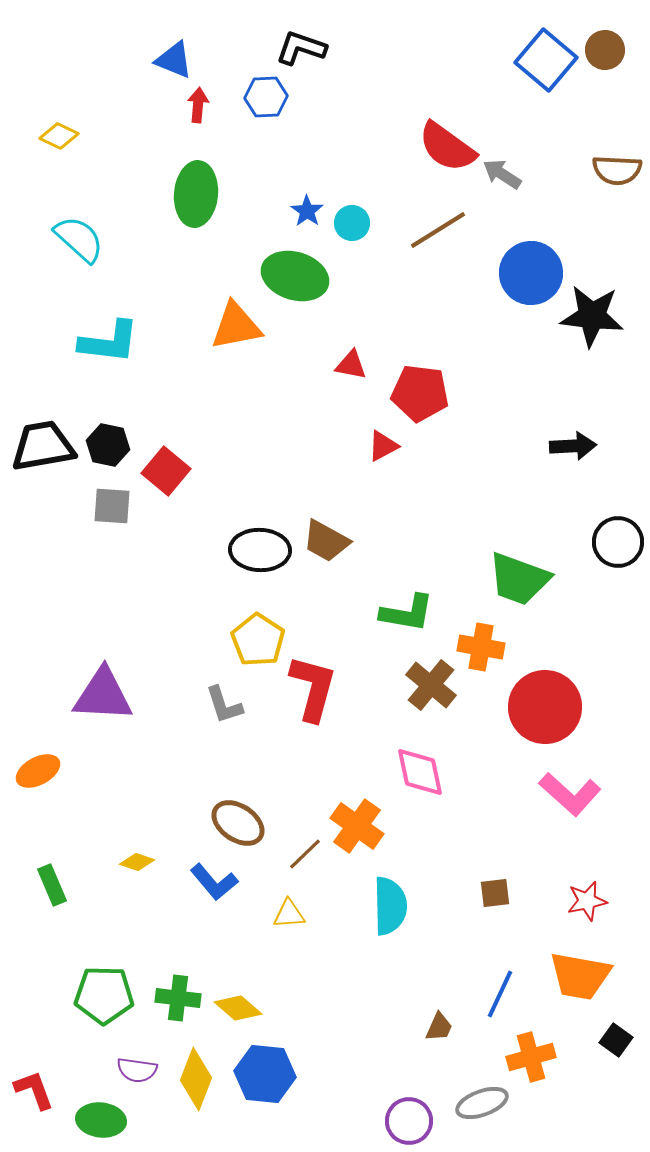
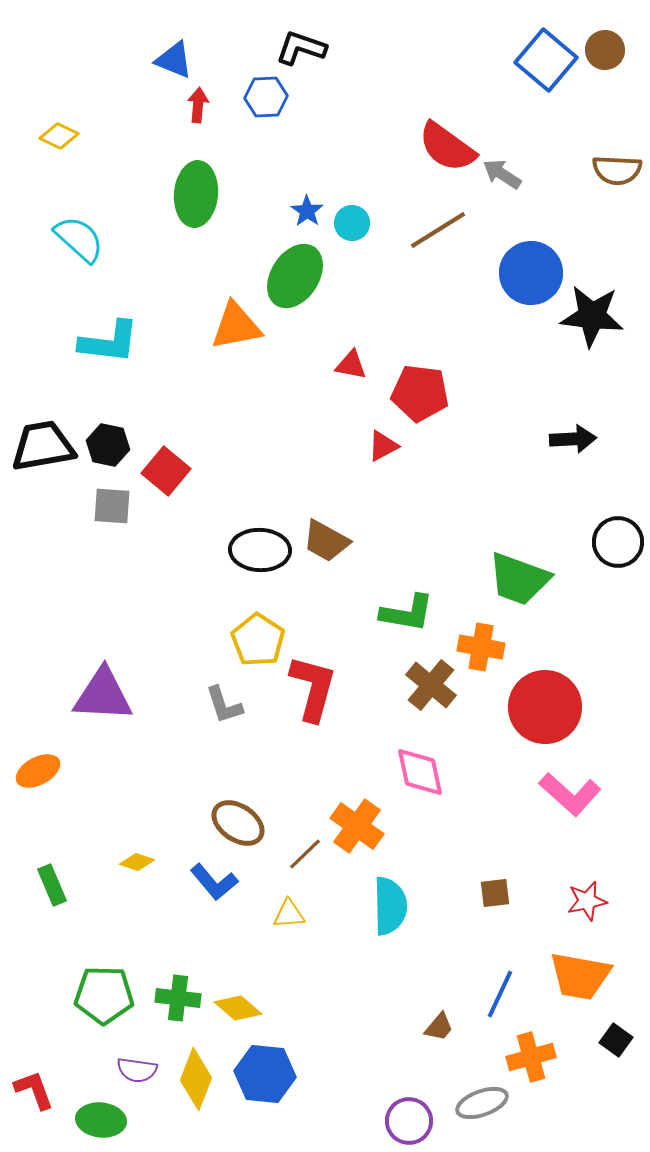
green ellipse at (295, 276): rotated 74 degrees counterclockwise
black arrow at (573, 446): moved 7 px up
brown trapezoid at (439, 1027): rotated 16 degrees clockwise
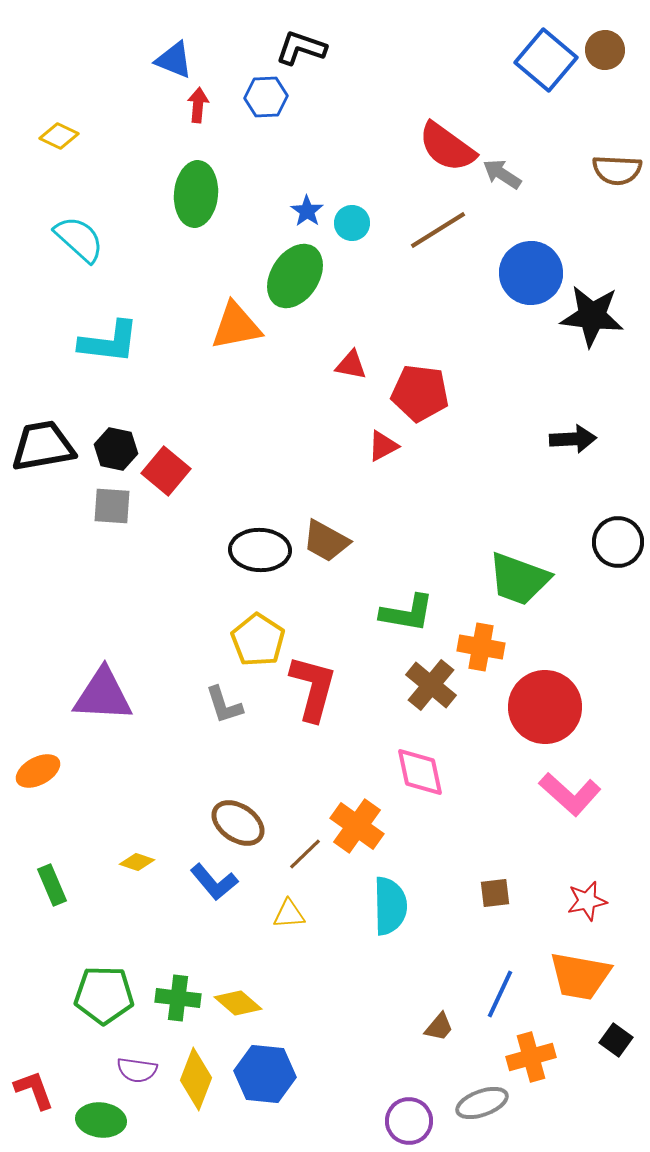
black hexagon at (108, 445): moved 8 px right, 4 px down
yellow diamond at (238, 1008): moved 5 px up
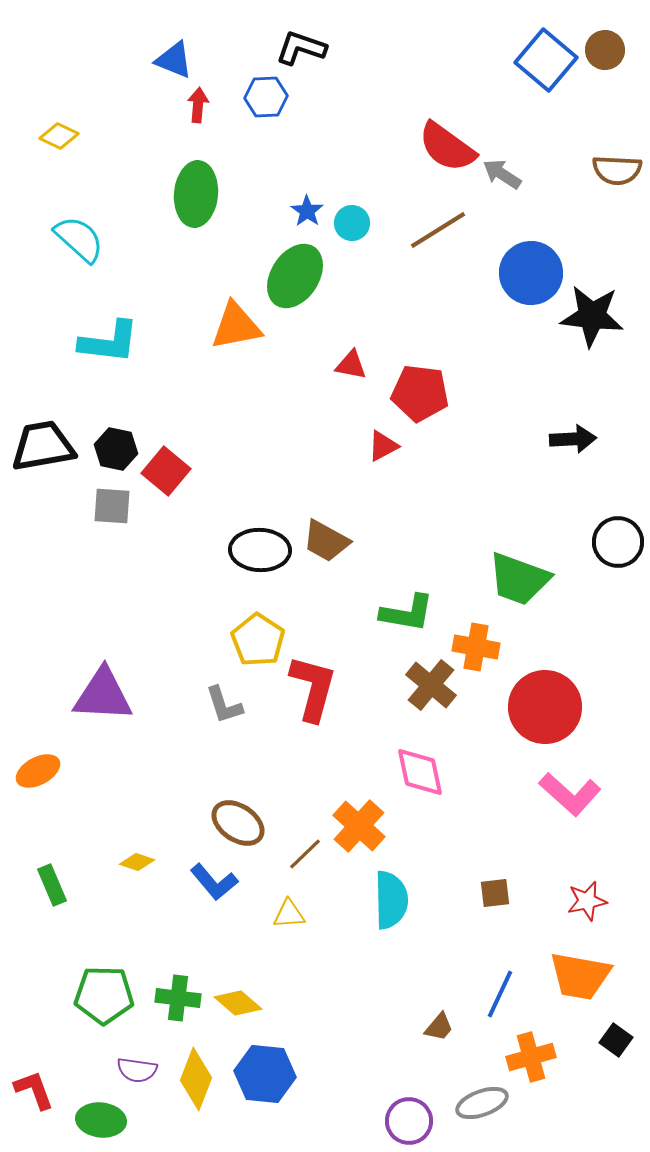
orange cross at (481, 647): moved 5 px left
orange cross at (357, 826): moved 2 px right; rotated 6 degrees clockwise
cyan semicircle at (390, 906): moved 1 px right, 6 px up
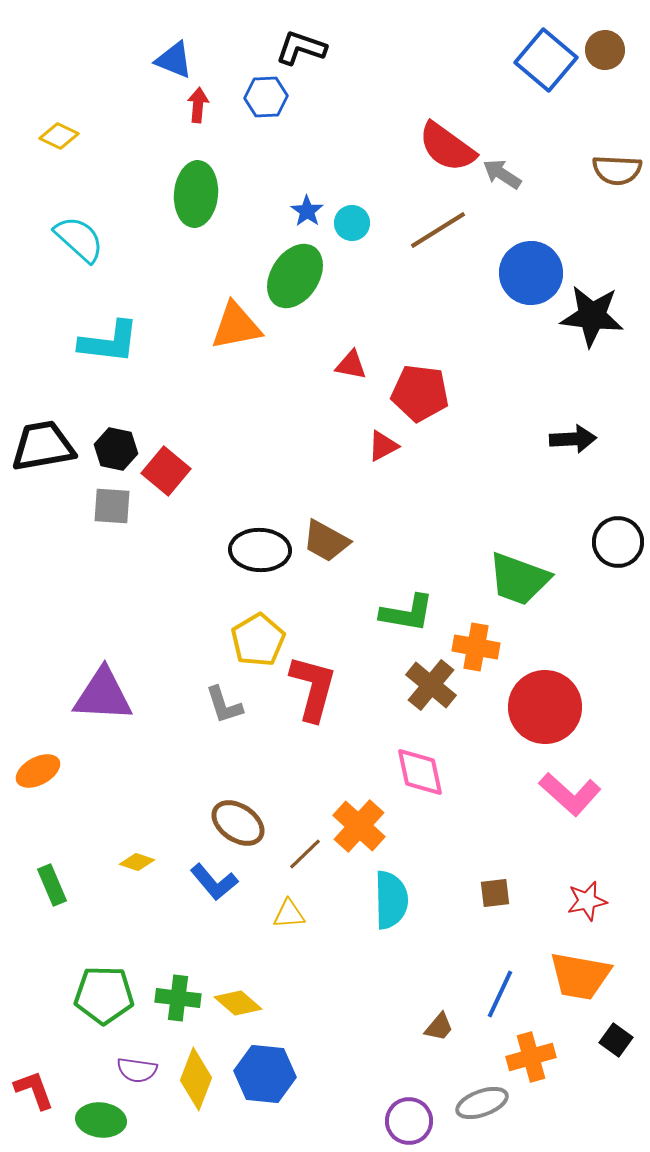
yellow pentagon at (258, 640): rotated 8 degrees clockwise
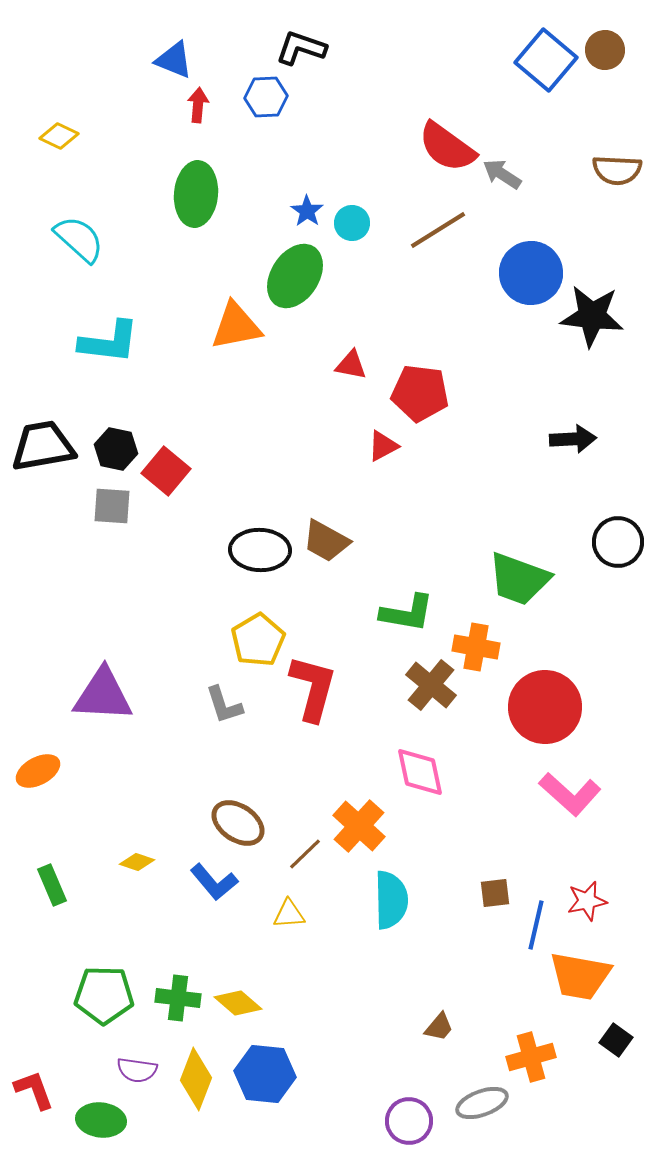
blue line at (500, 994): moved 36 px right, 69 px up; rotated 12 degrees counterclockwise
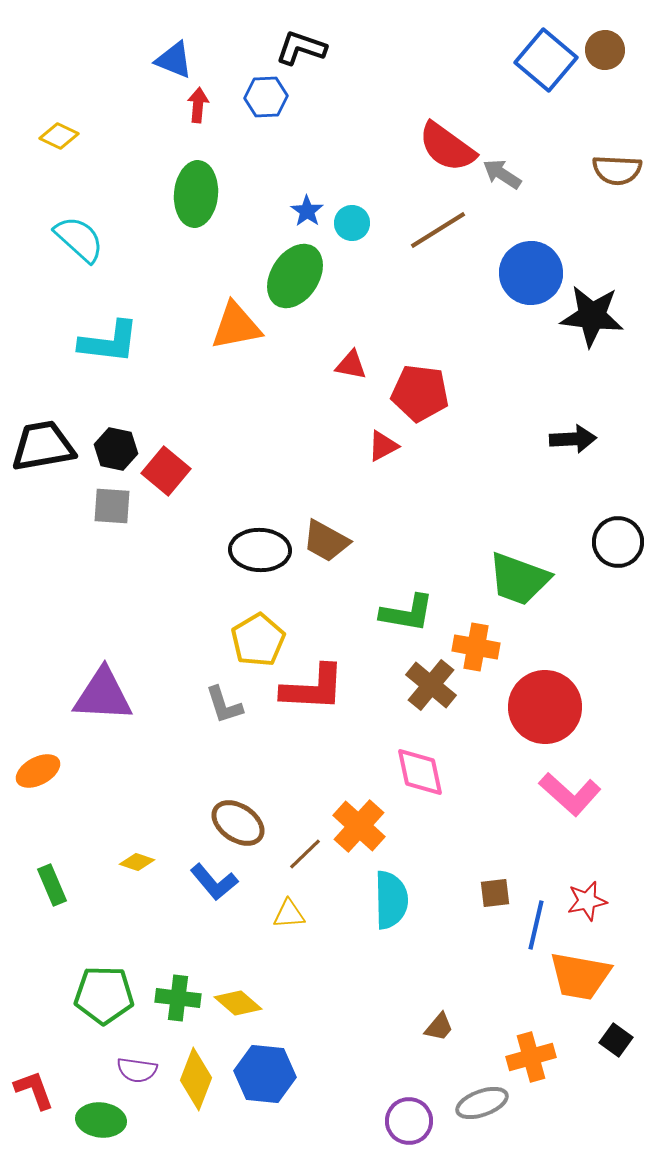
red L-shape at (313, 688): rotated 78 degrees clockwise
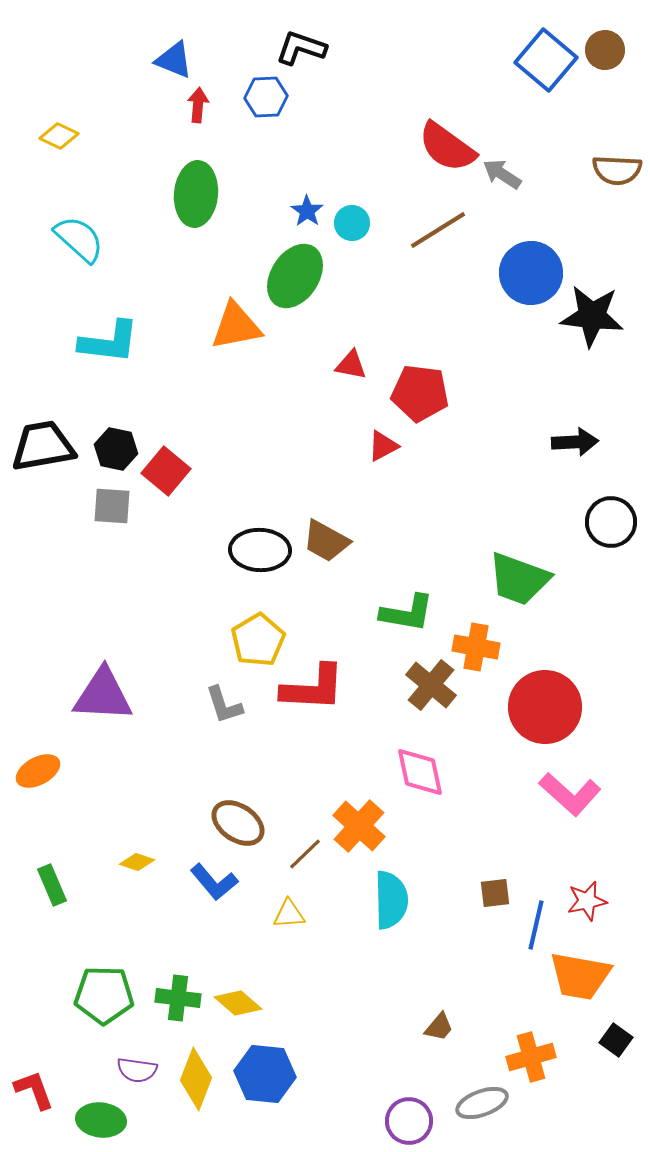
black arrow at (573, 439): moved 2 px right, 3 px down
black circle at (618, 542): moved 7 px left, 20 px up
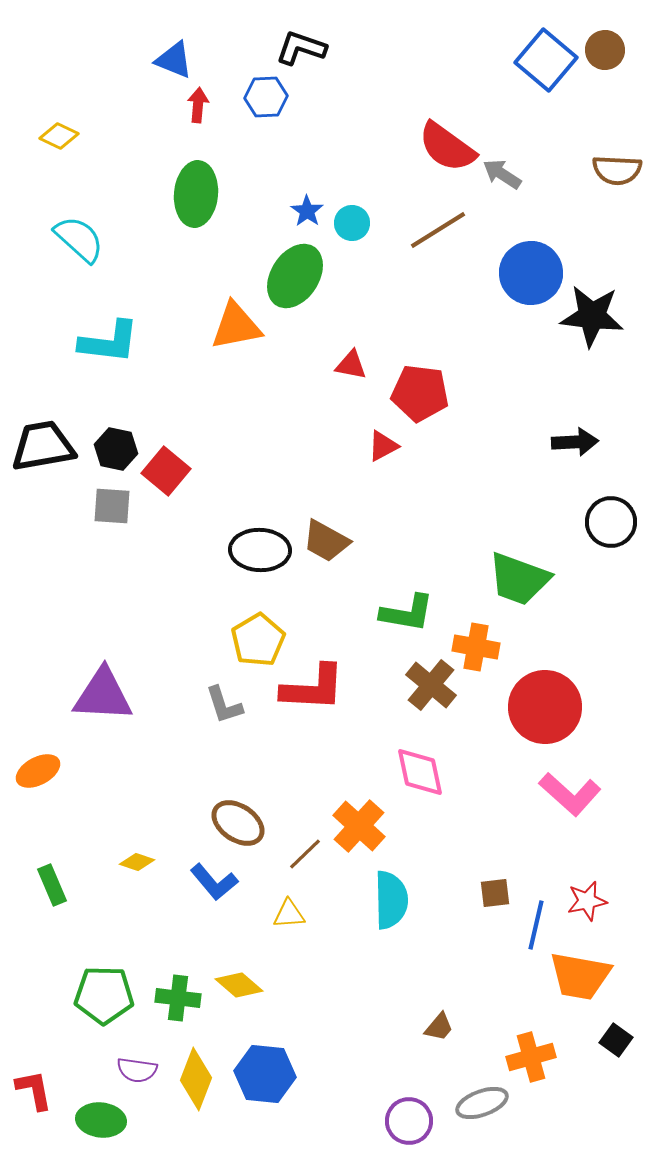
yellow diamond at (238, 1003): moved 1 px right, 18 px up
red L-shape at (34, 1090): rotated 9 degrees clockwise
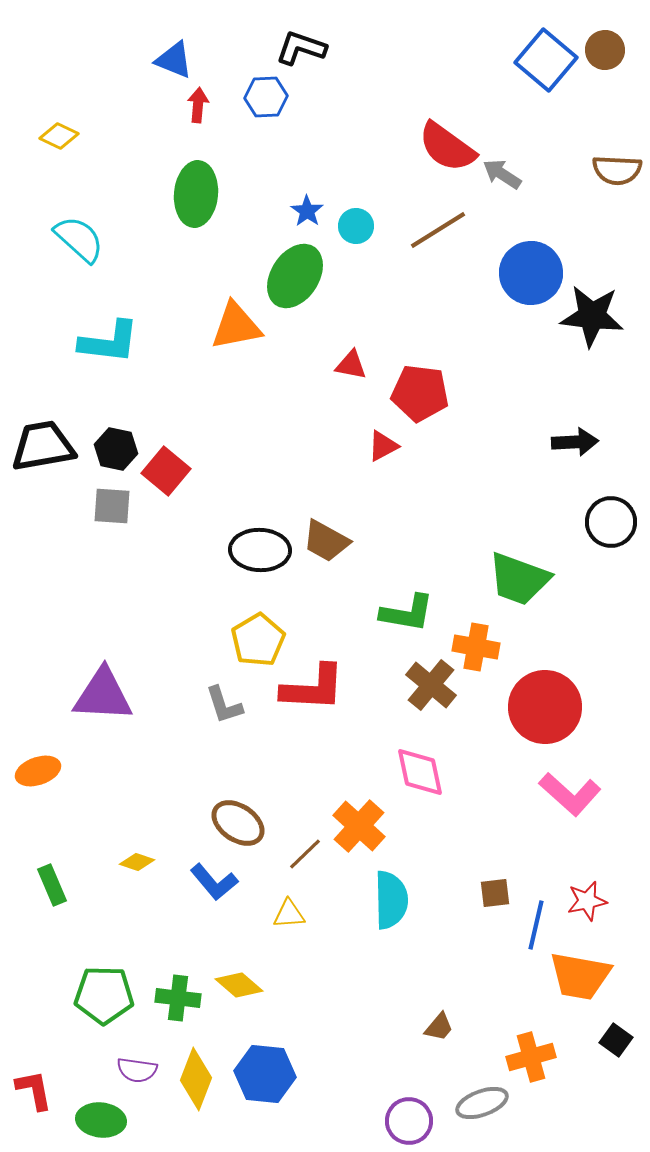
cyan circle at (352, 223): moved 4 px right, 3 px down
orange ellipse at (38, 771): rotated 9 degrees clockwise
